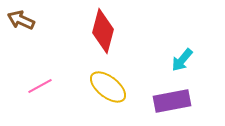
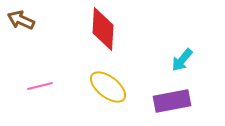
red diamond: moved 2 px up; rotated 12 degrees counterclockwise
pink line: rotated 15 degrees clockwise
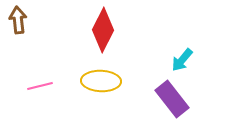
brown arrow: moved 3 px left; rotated 60 degrees clockwise
red diamond: moved 1 px down; rotated 24 degrees clockwise
yellow ellipse: moved 7 px left, 6 px up; rotated 36 degrees counterclockwise
purple rectangle: moved 2 px up; rotated 63 degrees clockwise
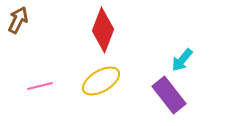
brown arrow: rotated 32 degrees clockwise
red diamond: rotated 6 degrees counterclockwise
yellow ellipse: rotated 33 degrees counterclockwise
purple rectangle: moved 3 px left, 4 px up
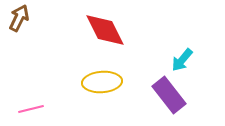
brown arrow: moved 1 px right, 2 px up
red diamond: moved 2 px right; rotated 48 degrees counterclockwise
yellow ellipse: moved 1 px right, 1 px down; rotated 27 degrees clockwise
pink line: moved 9 px left, 23 px down
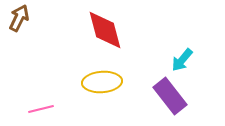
red diamond: rotated 12 degrees clockwise
purple rectangle: moved 1 px right, 1 px down
pink line: moved 10 px right
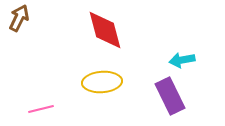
cyan arrow: rotated 40 degrees clockwise
purple rectangle: rotated 12 degrees clockwise
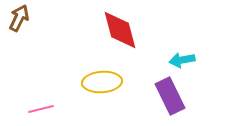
red diamond: moved 15 px right
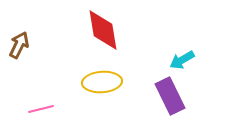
brown arrow: moved 27 px down
red diamond: moved 17 px left; rotated 6 degrees clockwise
cyan arrow: rotated 20 degrees counterclockwise
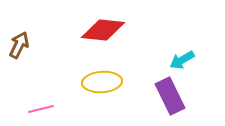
red diamond: rotated 75 degrees counterclockwise
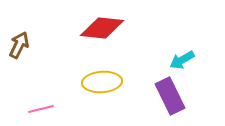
red diamond: moved 1 px left, 2 px up
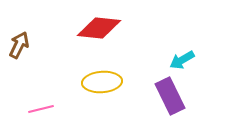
red diamond: moved 3 px left
